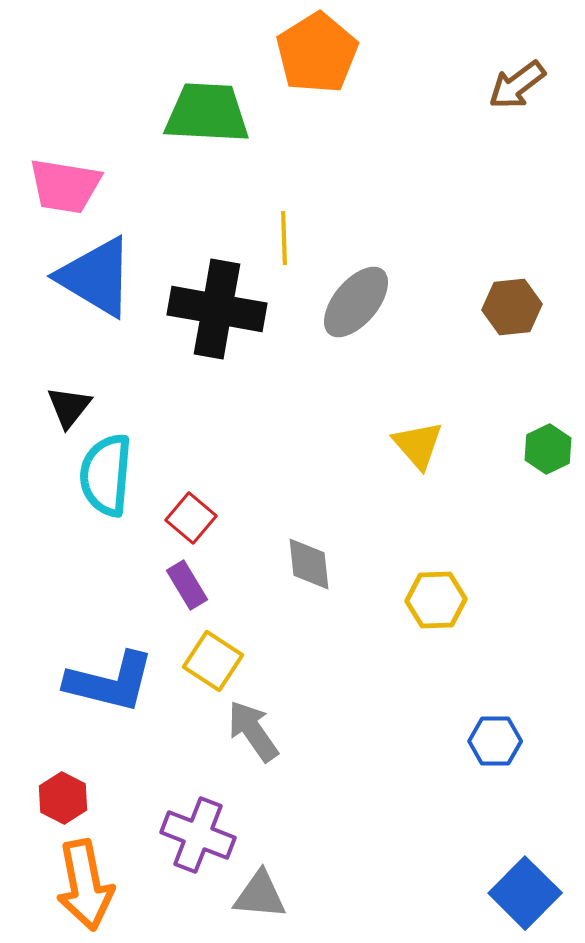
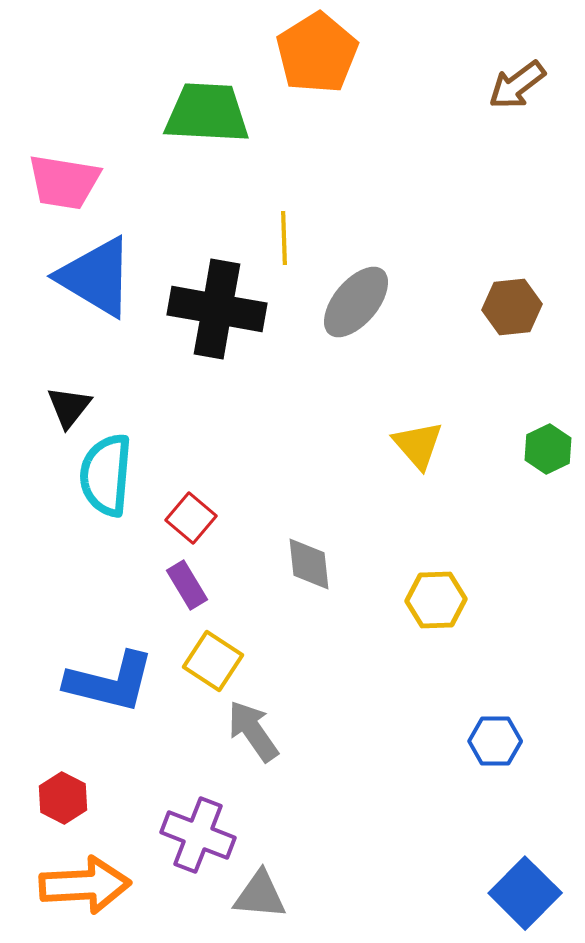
pink trapezoid: moved 1 px left, 4 px up
orange arrow: rotated 82 degrees counterclockwise
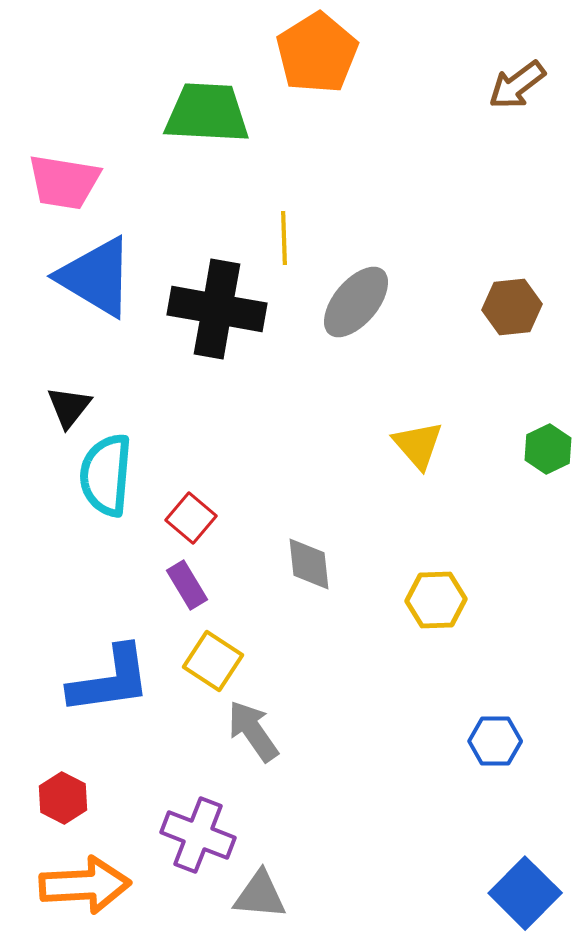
blue L-shape: moved 2 px up; rotated 22 degrees counterclockwise
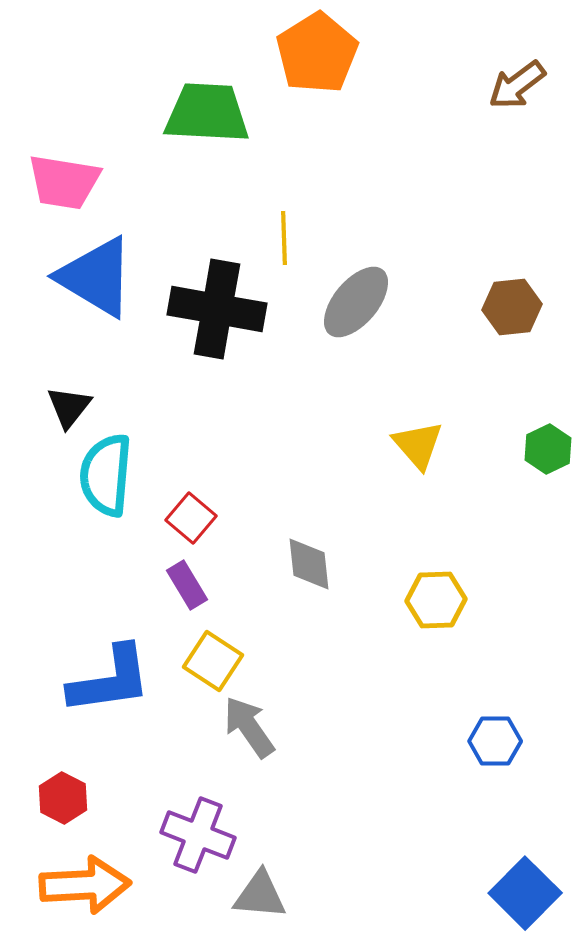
gray arrow: moved 4 px left, 4 px up
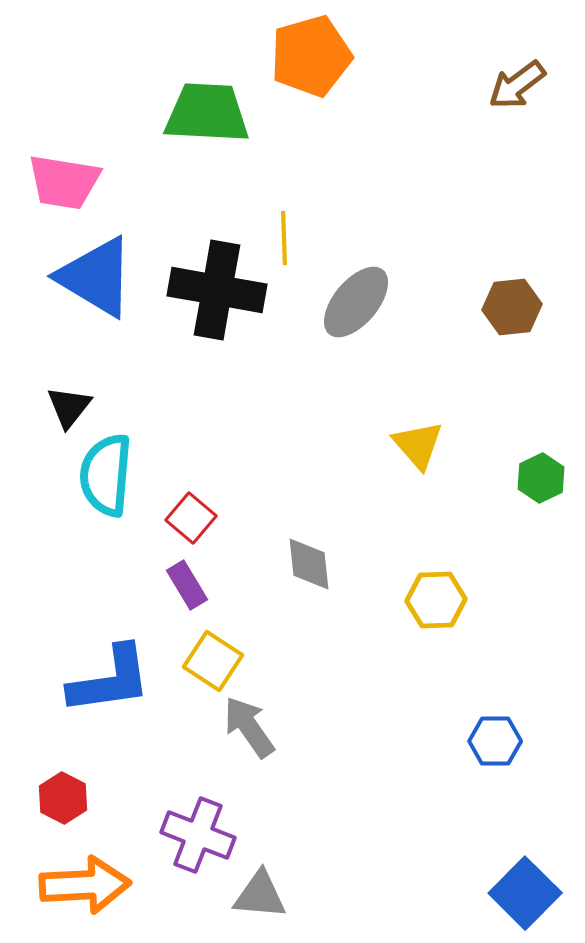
orange pentagon: moved 6 px left, 3 px down; rotated 16 degrees clockwise
black cross: moved 19 px up
green hexagon: moved 7 px left, 29 px down
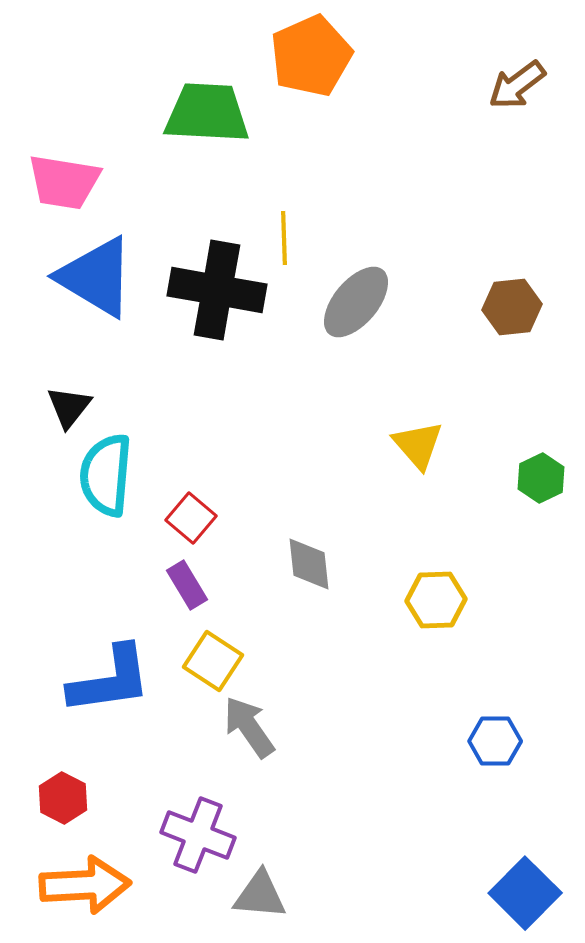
orange pentagon: rotated 8 degrees counterclockwise
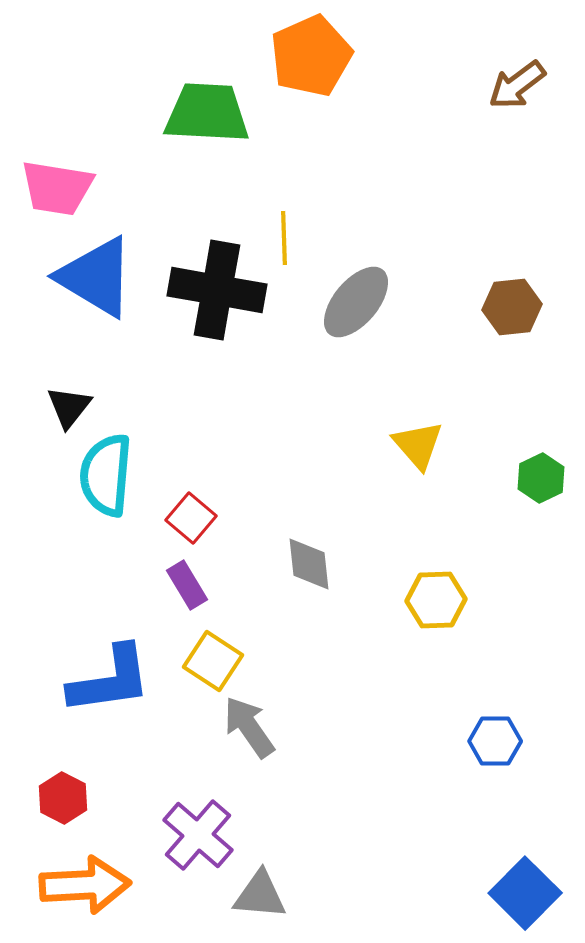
pink trapezoid: moved 7 px left, 6 px down
purple cross: rotated 20 degrees clockwise
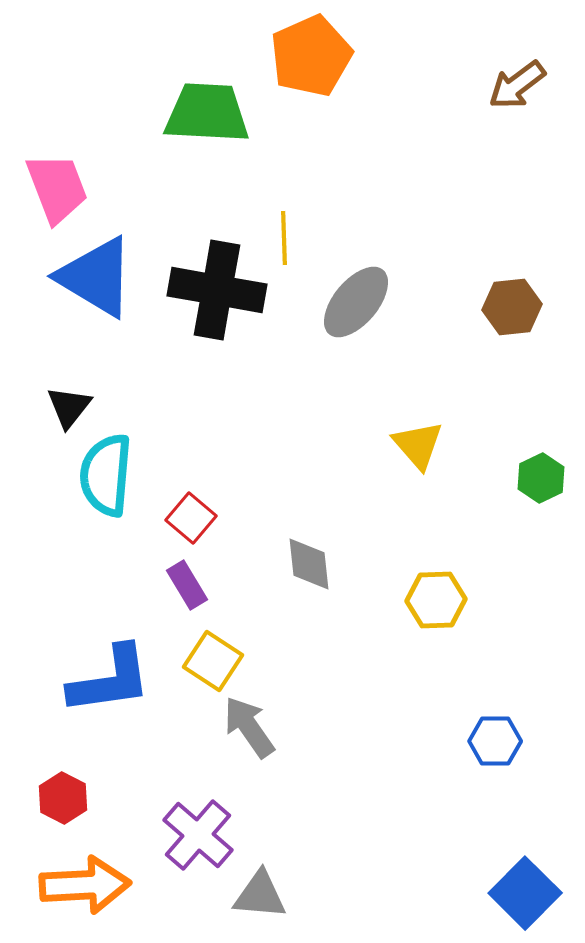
pink trapezoid: rotated 120 degrees counterclockwise
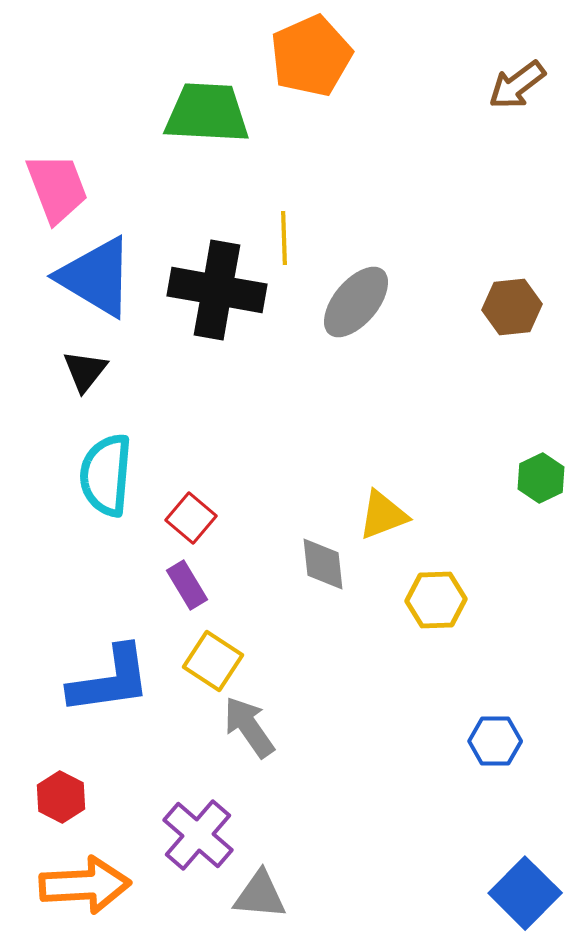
black triangle: moved 16 px right, 36 px up
yellow triangle: moved 35 px left, 70 px down; rotated 50 degrees clockwise
gray diamond: moved 14 px right
red hexagon: moved 2 px left, 1 px up
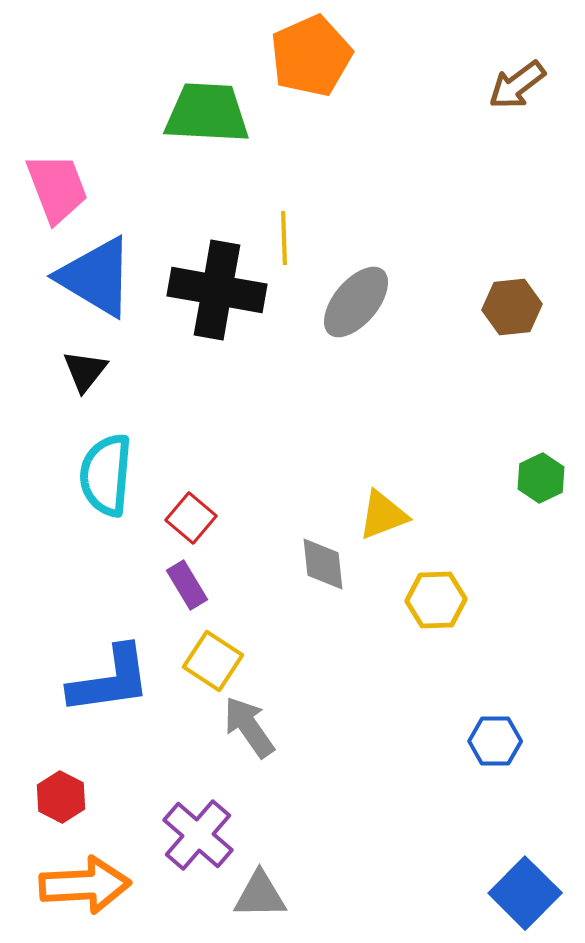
gray triangle: rotated 6 degrees counterclockwise
